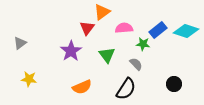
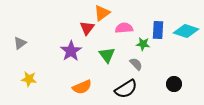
orange triangle: moved 1 px down
blue rectangle: rotated 48 degrees counterclockwise
black semicircle: rotated 25 degrees clockwise
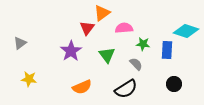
blue rectangle: moved 9 px right, 20 px down
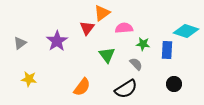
purple star: moved 14 px left, 10 px up
orange semicircle: rotated 30 degrees counterclockwise
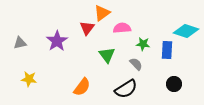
pink semicircle: moved 2 px left
gray triangle: rotated 24 degrees clockwise
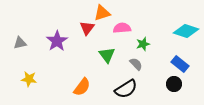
orange triangle: rotated 18 degrees clockwise
green star: rotated 24 degrees counterclockwise
blue rectangle: moved 13 px right, 14 px down; rotated 54 degrees counterclockwise
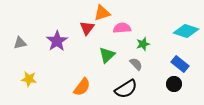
green triangle: rotated 24 degrees clockwise
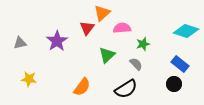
orange triangle: rotated 24 degrees counterclockwise
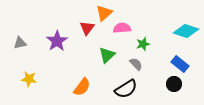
orange triangle: moved 2 px right
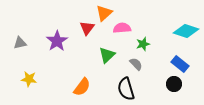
black semicircle: rotated 105 degrees clockwise
